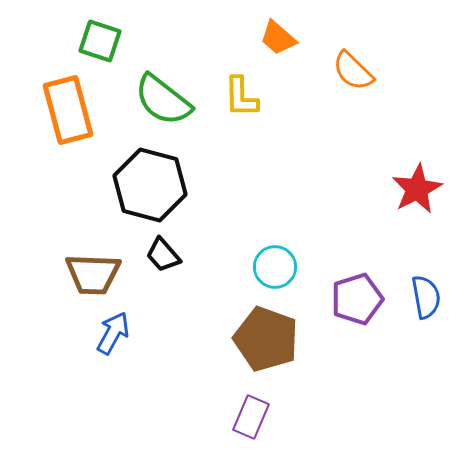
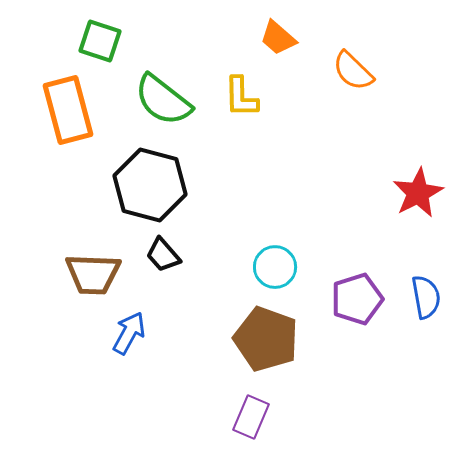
red star: moved 1 px right, 4 px down
blue arrow: moved 16 px right
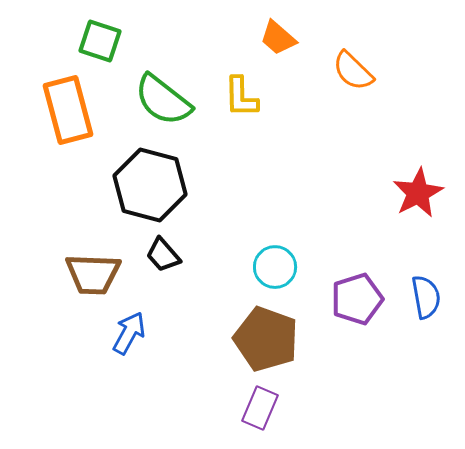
purple rectangle: moved 9 px right, 9 px up
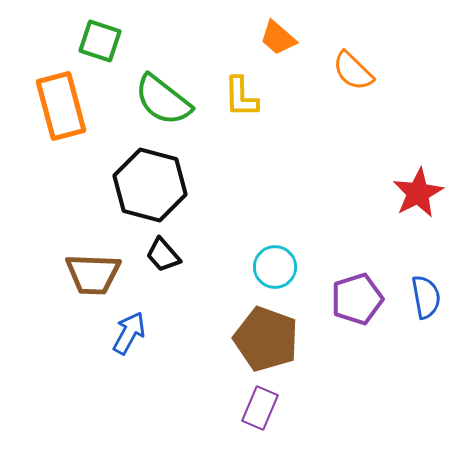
orange rectangle: moved 7 px left, 4 px up
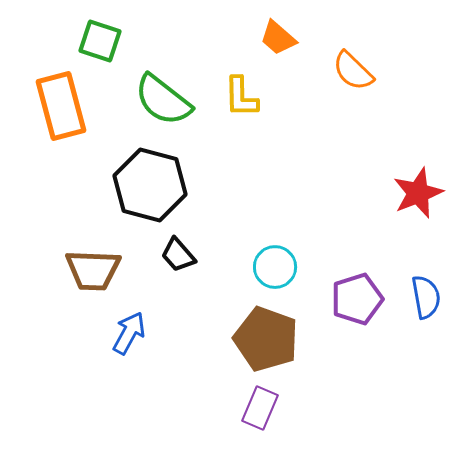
red star: rotated 6 degrees clockwise
black trapezoid: moved 15 px right
brown trapezoid: moved 4 px up
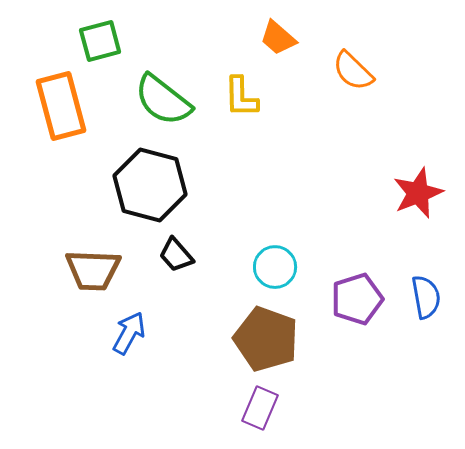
green square: rotated 33 degrees counterclockwise
black trapezoid: moved 2 px left
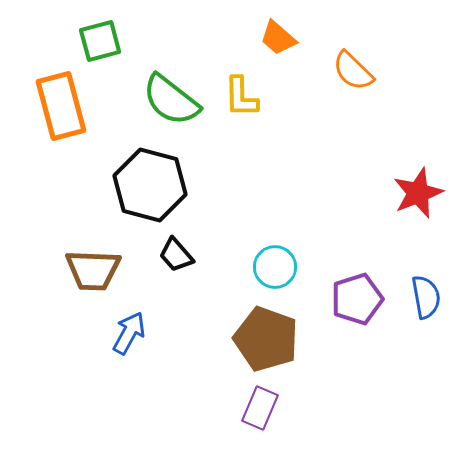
green semicircle: moved 8 px right
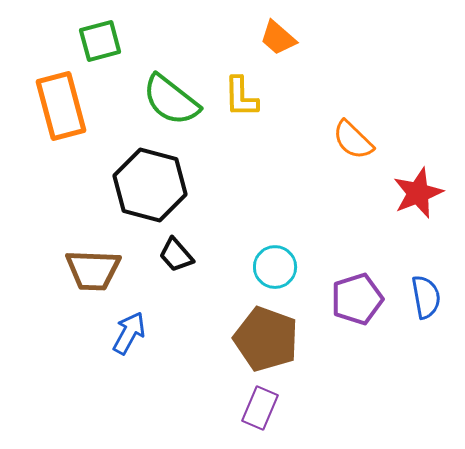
orange semicircle: moved 69 px down
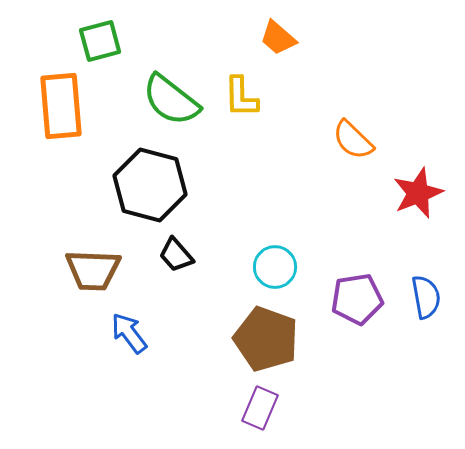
orange rectangle: rotated 10 degrees clockwise
purple pentagon: rotated 9 degrees clockwise
blue arrow: rotated 66 degrees counterclockwise
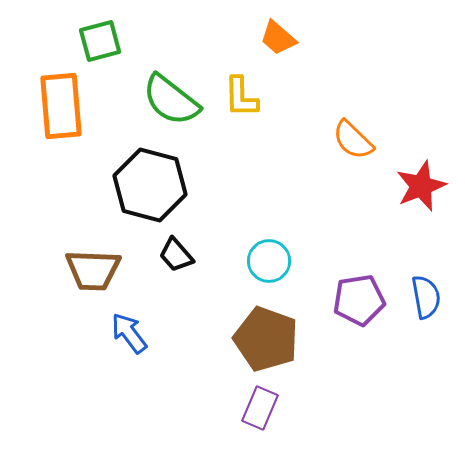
red star: moved 3 px right, 7 px up
cyan circle: moved 6 px left, 6 px up
purple pentagon: moved 2 px right, 1 px down
